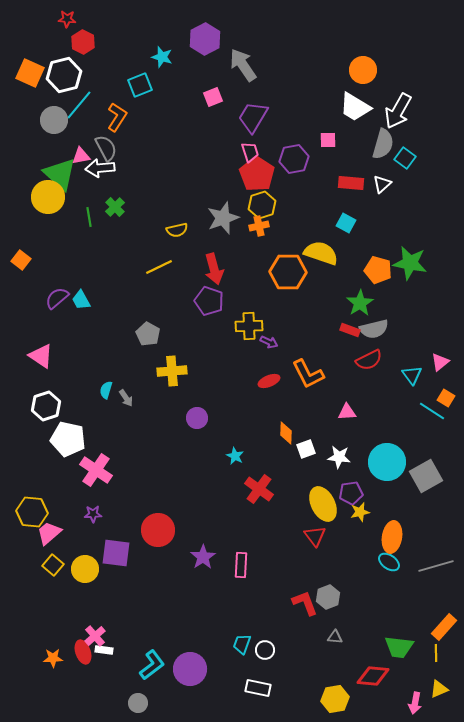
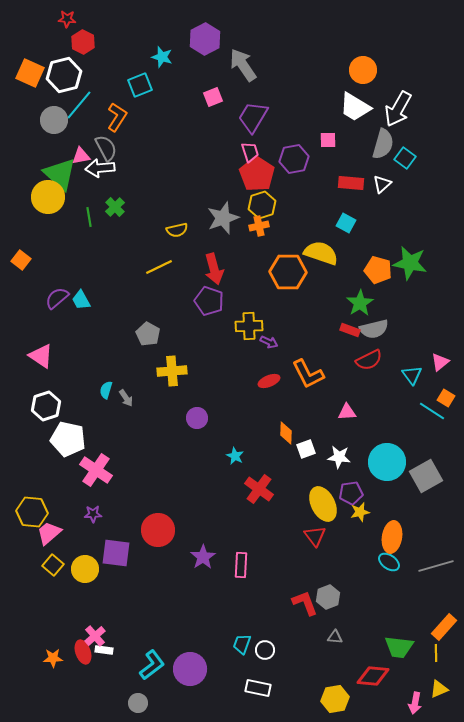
white arrow at (398, 111): moved 2 px up
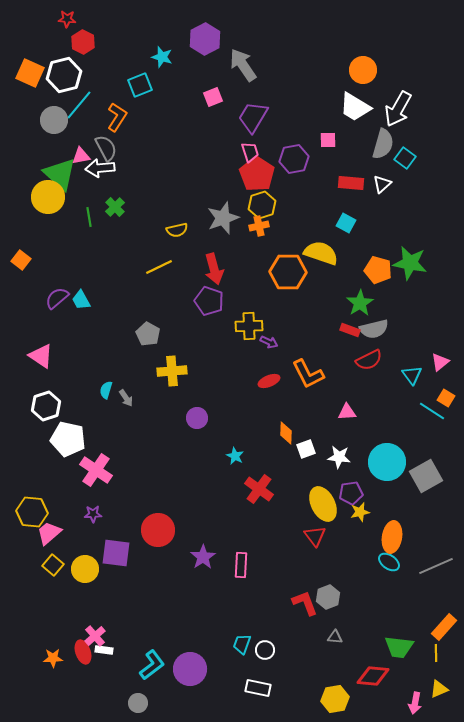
gray line at (436, 566): rotated 8 degrees counterclockwise
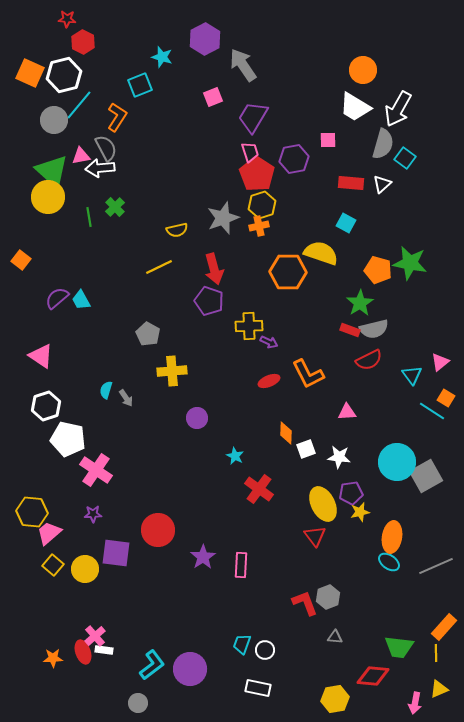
green triangle at (60, 174): moved 8 px left, 3 px up
cyan circle at (387, 462): moved 10 px right
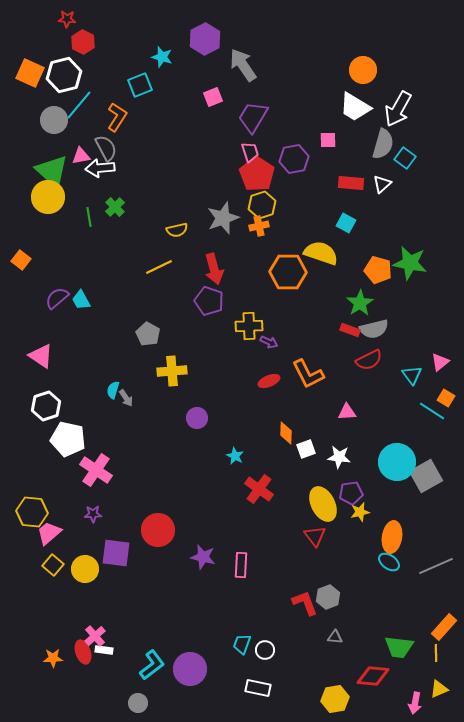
cyan semicircle at (106, 390): moved 7 px right
purple star at (203, 557): rotated 25 degrees counterclockwise
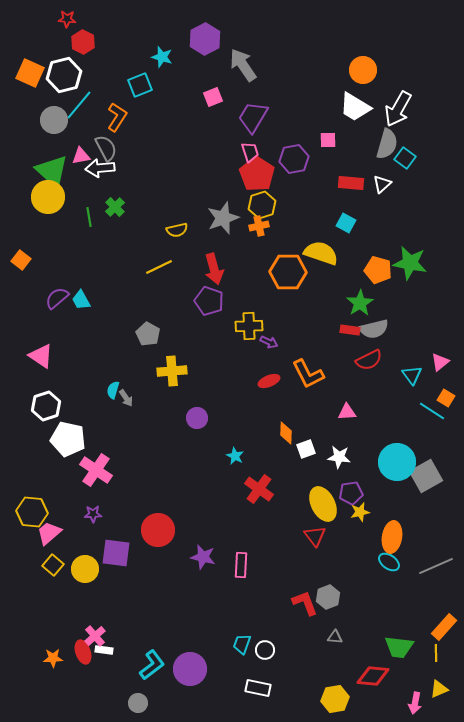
gray semicircle at (383, 144): moved 4 px right
red rectangle at (350, 330): rotated 12 degrees counterclockwise
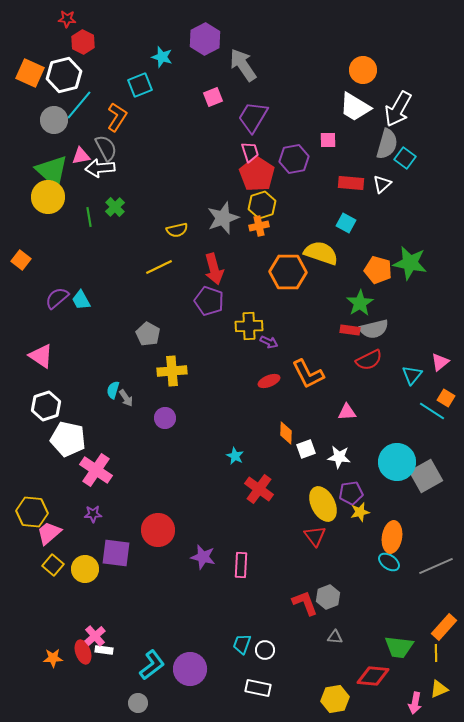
cyan triangle at (412, 375): rotated 15 degrees clockwise
purple circle at (197, 418): moved 32 px left
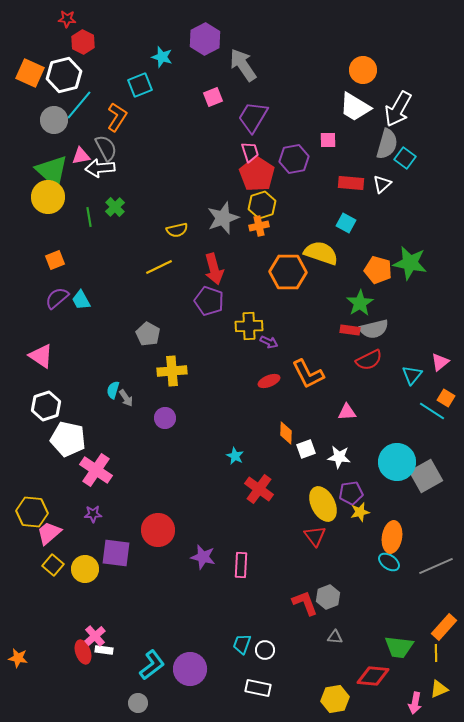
orange square at (21, 260): moved 34 px right; rotated 30 degrees clockwise
orange star at (53, 658): moved 35 px left; rotated 12 degrees clockwise
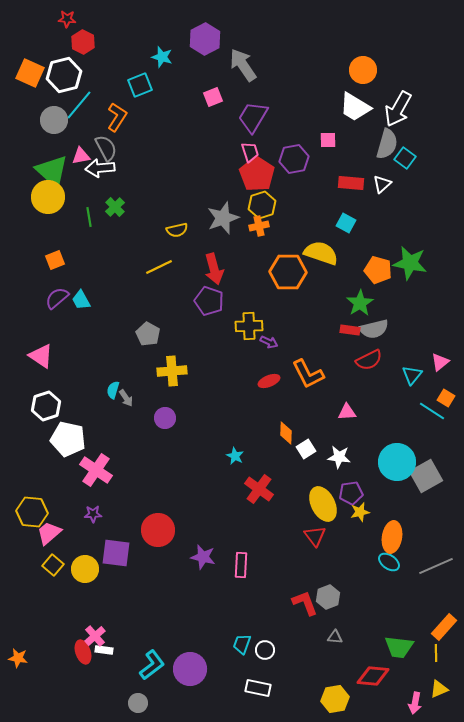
white square at (306, 449): rotated 12 degrees counterclockwise
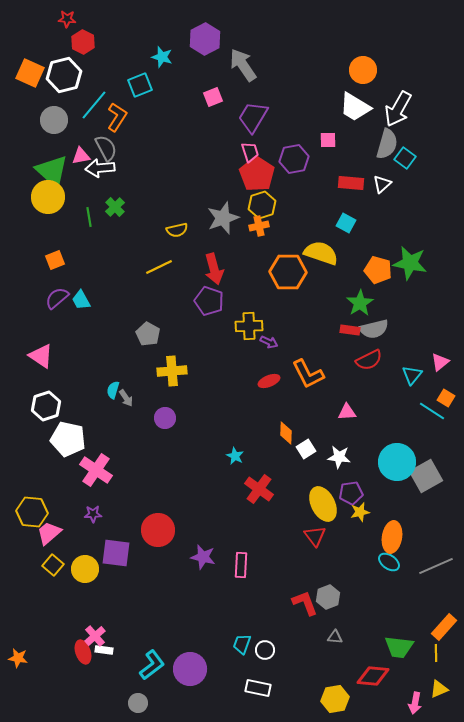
cyan line at (79, 105): moved 15 px right
